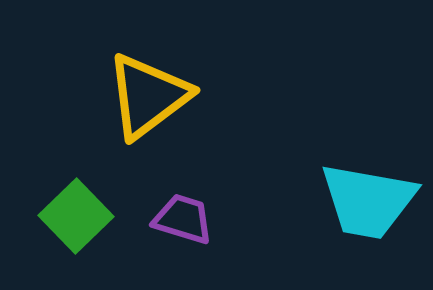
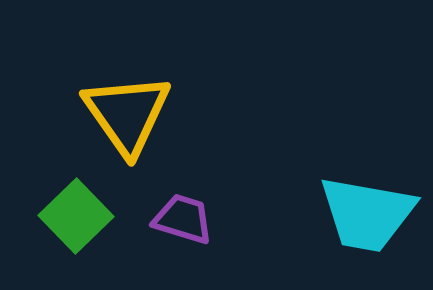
yellow triangle: moved 21 px left, 18 px down; rotated 28 degrees counterclockwise
cyan trapezoid: moved 1 px left, 13 px down
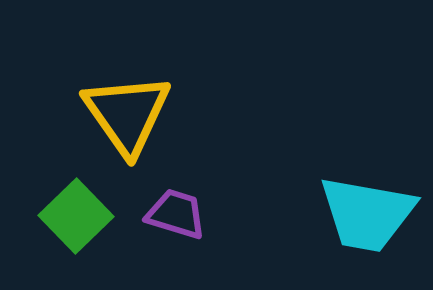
purple trapezoid: moved 7 px left, 5 px up
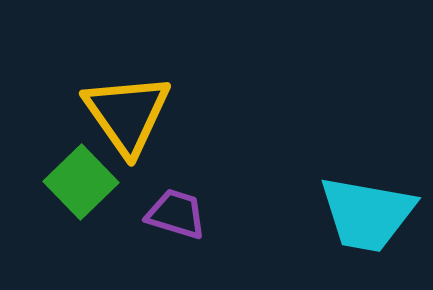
green square: moved 5 px right, 34 px up
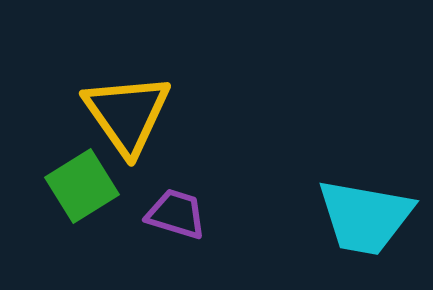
green square: moved 1 px right, 4 px down; rotated 12 degrees clockwise
cyan trapezoid: moved 2 px left, 3 px down
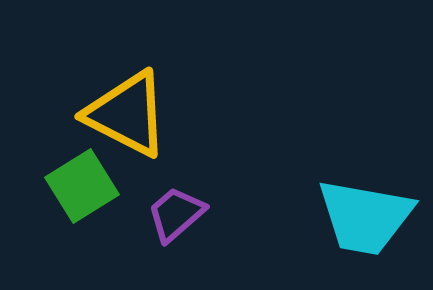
yellow triangle: rotated 28 degrees counterclockwise
purple trapezoid: rotated 58 degrees counterclockwise
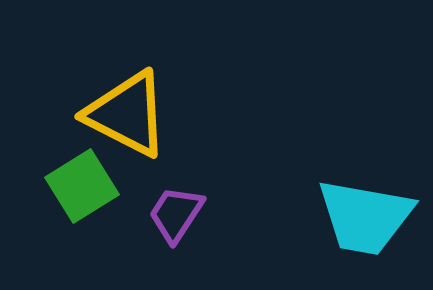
purple trapezoid: rotated 16 degrees counterclockwise
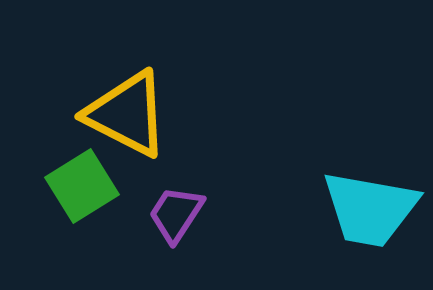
cyan trapezoid: moved 5 px right, 8 px up
